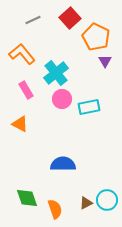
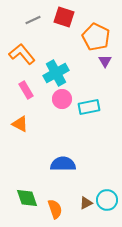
red square: moved 6 px left, 1 px up; rotated 30 degrees counterclockwise
cyan cross: rotated 10 degrees clockwise
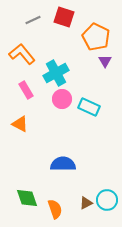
cyan rectangle: rotated 35 degrees clockwise
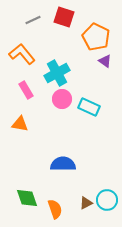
purple triangle: rotated 24 degrees counterclockwise
cyan cross: moved 1 px right
orange triangle: rotated 18 degrees counterclockwise
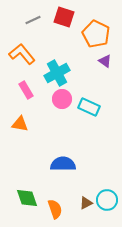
orange pentagon: moved 3 px up
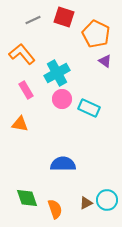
cyan rectangle: moved 1 px down
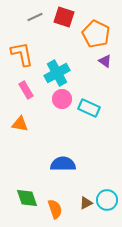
gray line: moved 2 px right, 3 px up
orange L-shape: rotated 28 degrees clockwise
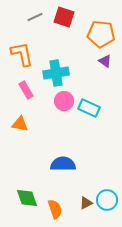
orange pentagon: moved 5 px right; rotated 20 degrees counterclockwise
cyan cross: moved 1 px left; rotated 20 degrees clockwise
pink circle: moved 2 px right, 2 px down
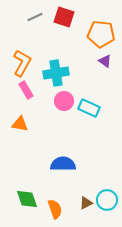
orange L-shape: moved 9 px down; rotated 40 degrees clockwise
green diamond: moved 1 px down
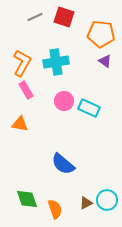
cyan cross: moved 11 px up
blue semicircle: rotated 140 degrees counterclockwise
